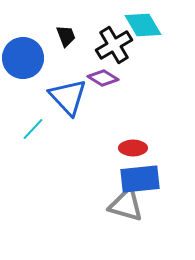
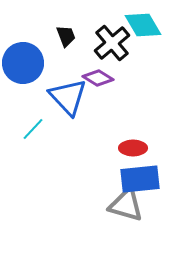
black cross: moved 2 px left, 2 px up; rotated 9 degrees counterclockwise
blue circle: moved 5 px down
purple diamond: moved 5 px left
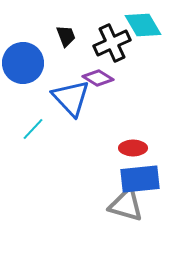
black cross: rotated 15 degrees clockwise
blue triangle: moved 3 px right, 1 px down
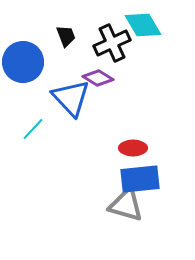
blue circle: moved 1 px up
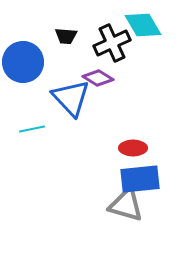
black trapezoid: rotated 115 degrees clockwise
cyan line: moved 1 px left; rotated 35 degrees clockwise
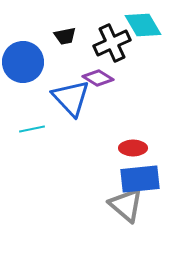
black trapezoid: moved 1 px left; rotated 15 degrees counterclockwise
gray triangle: rotated 24 degrees clockwise
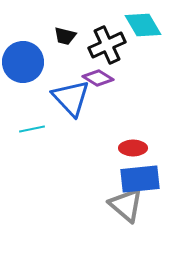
black trapezoid: rotated 25 degrees clockwise
black cross: moved 5 px left, 2 px down
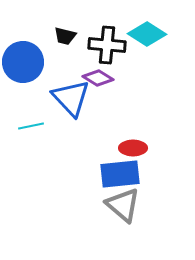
cyan diamond: moved 4 px right, 9 px down; rotated 27 degrees counterclockwise
black cross: rotated 30 degrees clockwise
cyan line: moved 1 px left, 3 px up
blue rectangle: moved 20 px left, 5 px up
gray triangle: moved 3 px left
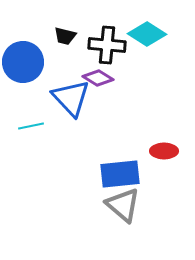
red ellipse: moved 31 px right, 3 px down
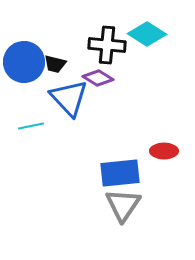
black trapezoid: moved 10 px left, 28 px down
blue circle: moved 1 px right
blue triangle: moved 2 px left
blue rectangle: moved 1 px up
gray triangle: rotated 24 degrees clockwise
